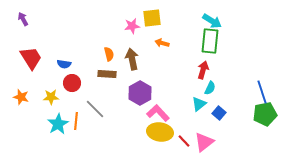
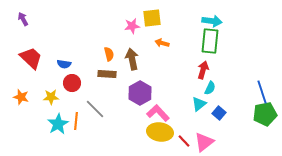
cyan arrow: rotated 24 degrees counterclockwise
red trapezoid: rotated 15 degrees counterclockwise
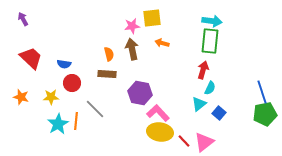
brown arrow: moved 10 px up
purple hexagon: rotated 20 degrees counterclockwise
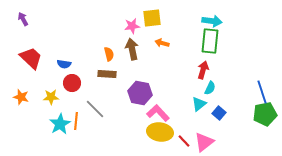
cyan star: moved 2 px right
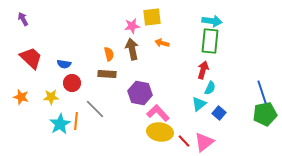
yellow square: moved 1 px up
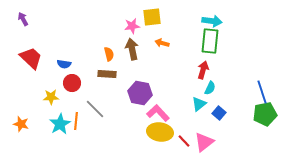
orange star: moved 27 px down
